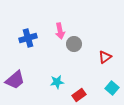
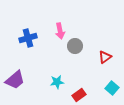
gray circle: moved 1 px right, 2 px down
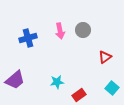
gray circle: moved 8 px right, 16 px up
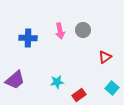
blue cross: rotated 18 degrees clockwise
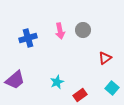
blue cross: rotated 18 degrees counterclockwise
red triangle: moved 1 px down
cyan star: rotated 16 degrees counterclockwise
red rectangle: moved 1 px right
